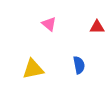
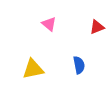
red triangle: rotated 21 degrees counterclockwise
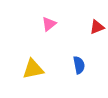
pink triangle: rotated 42 degrees clockwise
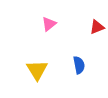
yellow triangle: moved 4 px right, 1 px down; rotated 50 degrees counterclockwise
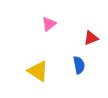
red triangle: moved 6 px left, 11 px down
yellow triangle: moved 1 px right, 1 px down; rotated 25 degrees counterclockwise
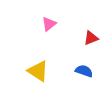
blue semicircle: moved 5 px right, 6 px down; rotated 60 degrees counterclockwise
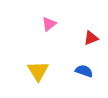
yellow triangle: rotated 25 degrees clockwise
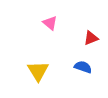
pink triangle: moved 1 px right, 1 px up; rotated 42 degrees counterclockwise
blue semicircle: moved 1 px left, 4 px up
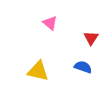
red triangle: rotated 35 degrees counterclockwise
yellow triangle: rotated 45 degrees counterclockwise
